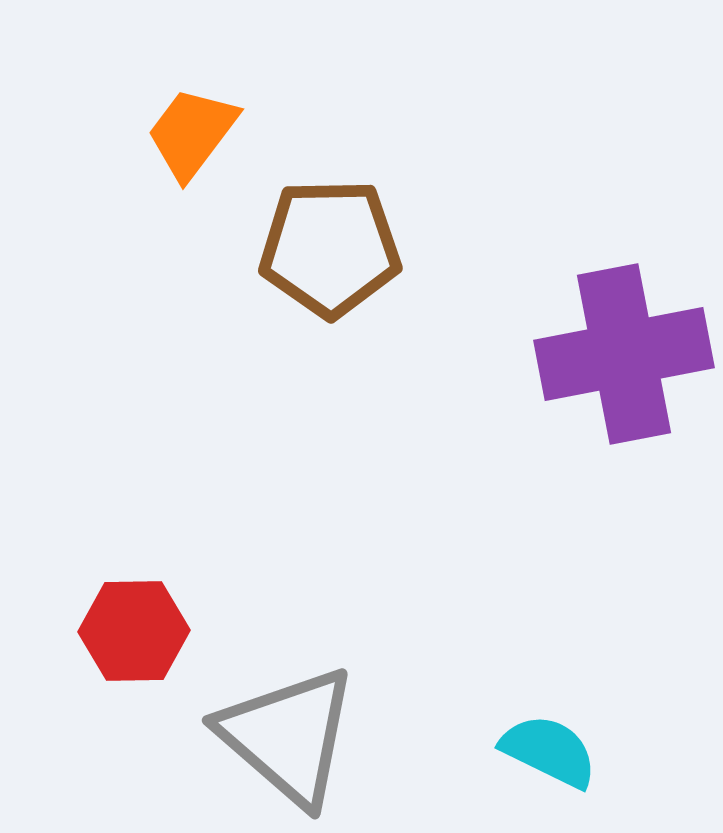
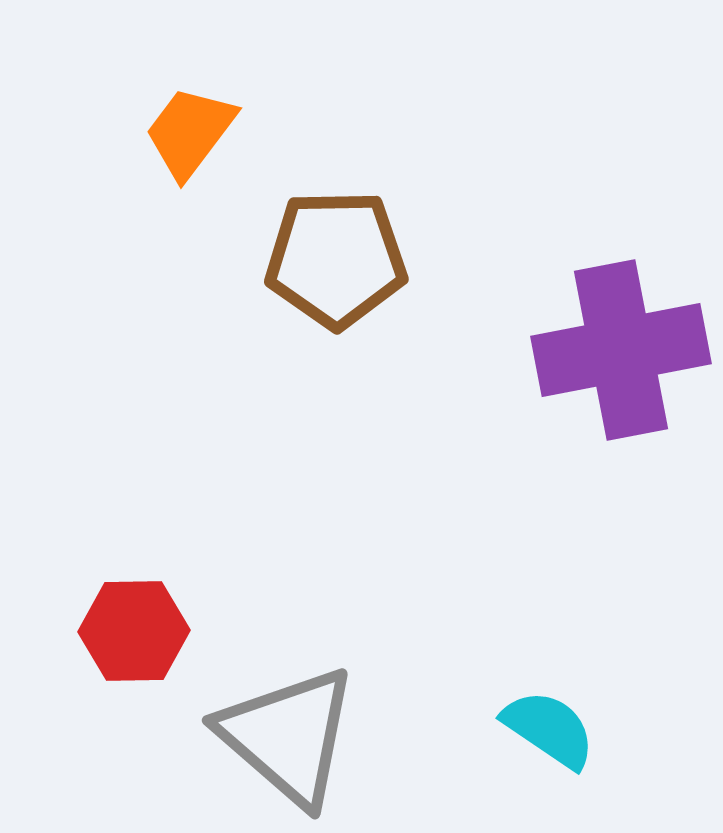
orange trapezoid: moved 2 px left, 1 px up
brown pentagon: moved 6 px right, 11 px down
purple cross: moved 3 px left, 4 px up
cyan semicircle: moved 22 px up; rotated 8 degrees clockwise
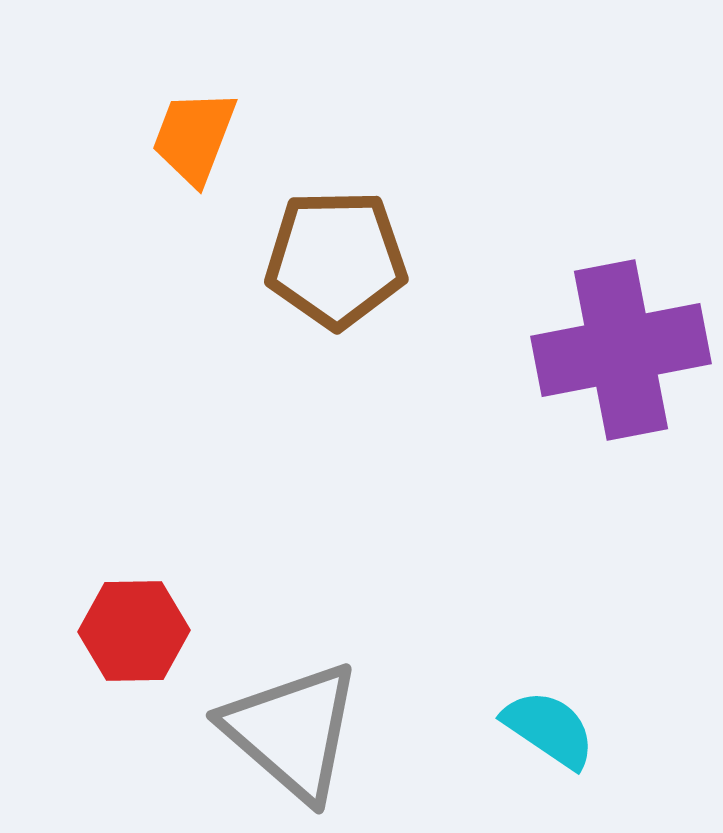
orange trapezoid: moved 4 px right, 5 px down; rotated 16 degrees counterclockwise
gray triangle: moved 4 px right, 5 px up
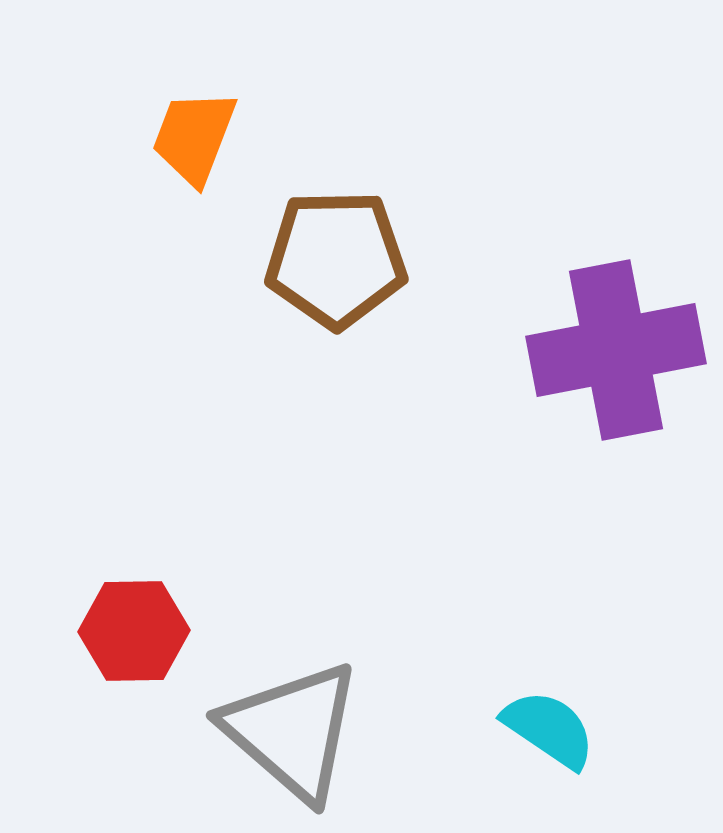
purple cross: moved 5 px left
